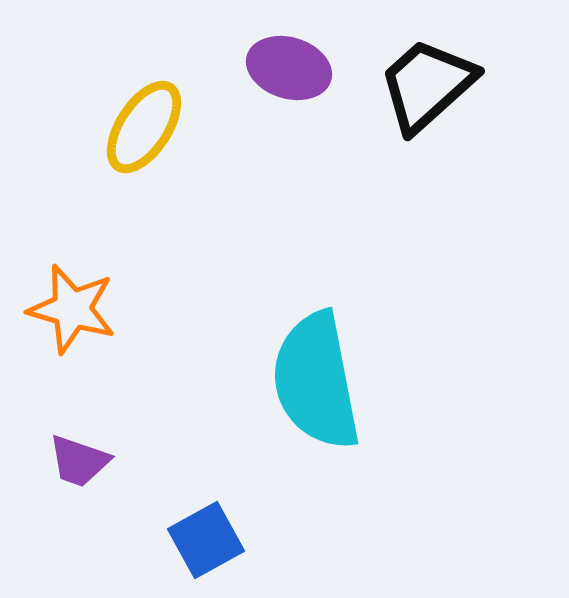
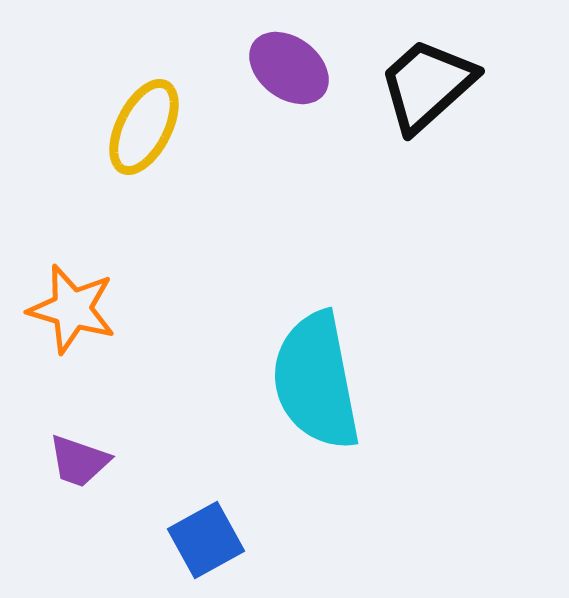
purple ellipse: rotated 20 degrees clockwise
yellow ellipse: rotated 6 degrees counterclockwise
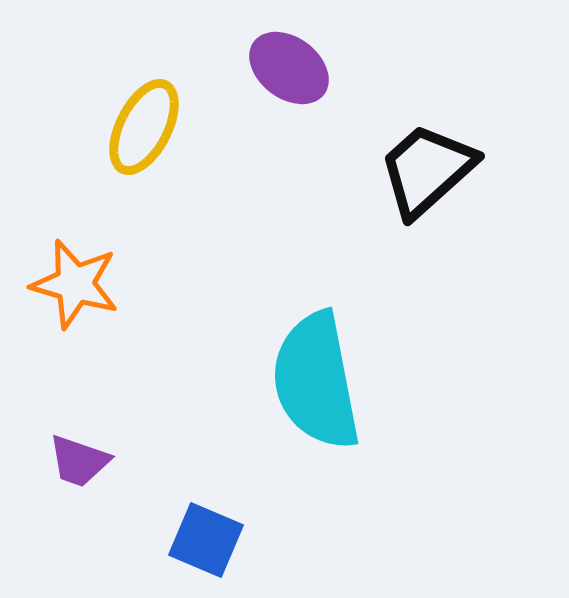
black trapezoid: moved 85 px down
orange star: moved 3 px right, 25 px up
blue square: rotated 38 degrees counterclockwise
